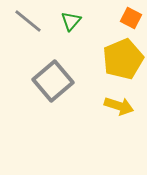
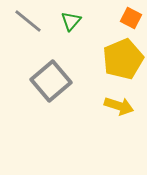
gray square: moved 2 px left
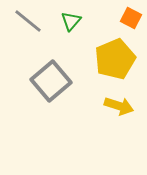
yellow pentagon: moved 8 px left
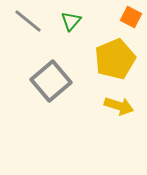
orange square: moved 1 px up
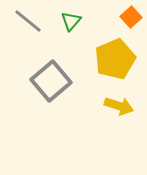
orange square: rotated 20 degrees clockwise
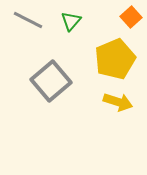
gray line: moved 1 px up; rotated 12 degrees counterclockwise
yellow arrow: moved 1 px left, 4 px up
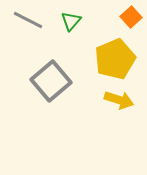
yellow arrow: moved 1 px right, 2 px up
